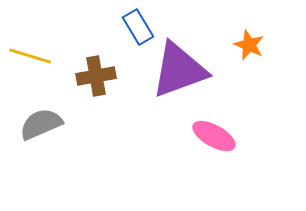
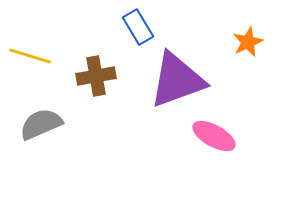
orange star: moved 1 px left, 3 px up; rotated 24 degrees clockwise
purple triangle: moved 2 px left, 10 px down
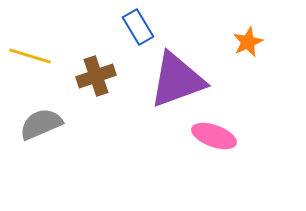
brown cross: rotated 9 degrees counterclockwise
pink ellipse: rotated 9 degrees counterclockwise
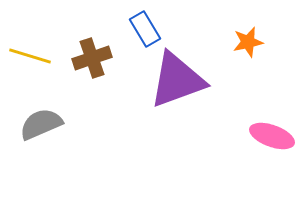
blue rectangle: moved 7 px right, 2 px down
orange star: rotated 12 degrees clockwise
brown cross: moved 4 px left, 18 px up
pink ellipse: moved 58 px right
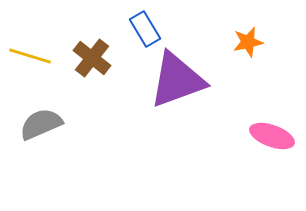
brown cross: rotated 33 degrees counterclockwise
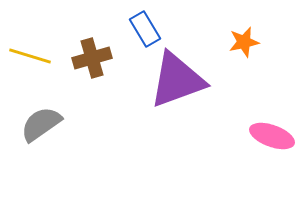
orange star: moved 4 px left
brown cross: rotated 36 degrees clockwise
gray semicircle: rotated 12 degrees counterclockwise
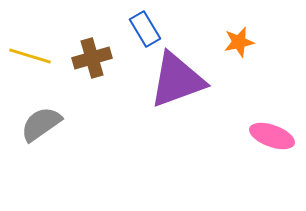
orange star: moved 5 px left
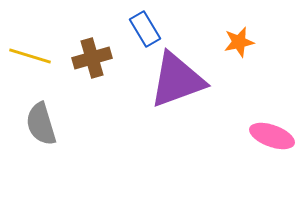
gray semicircle: rotated 72 degrees counterclockwise
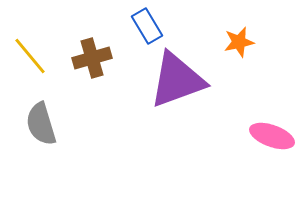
blue rectangle: moved 2 px right, 3 px up
yellow line: rotated 33 degrees clockwise
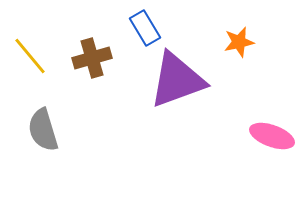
blue rectangle: moved 2 px left, 2 px down
gray semicircle: moved 2 px right, 6 px down
